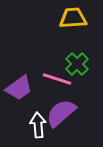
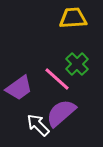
pink line: rotated 24 degrees clockwise
white arrow: rotated 40 degrees counterclockwise
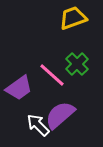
yellow trapezoid: rotated 16 degrees counterclockwise
pink line: moved 5 px left, 4 px up
purple semicircle: moved 1 px left, 2 px down
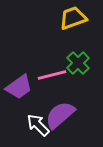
green cross: moved 1 px right, 1 px up
pink line: rotated 56 degrees counterclockwise
purple trapezoid: moved 1 px up
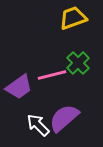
purple semicircle: moved 4 px right, 3 px down
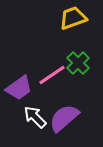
pink line: rotated 20 degrees counterclockwise
purple trapezoid: moved 1 px down
white arrow: moved 3 px left, 8 px up
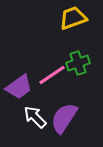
green cross: rotated 25 degrees clockwise
purple trapezoid: moved 1 px up
purple semicircle: rotated 16 degrees counterclockwise
